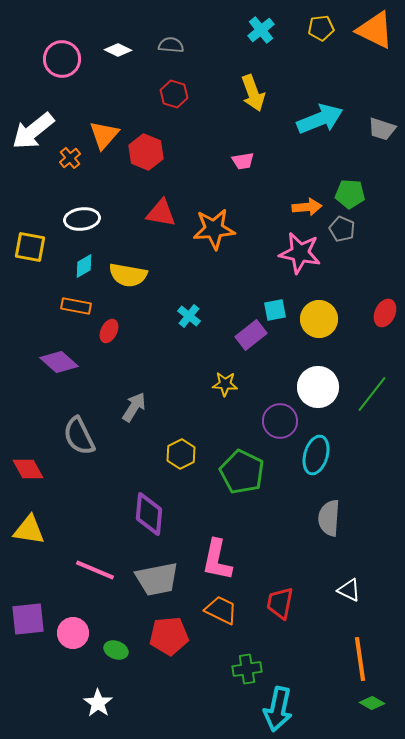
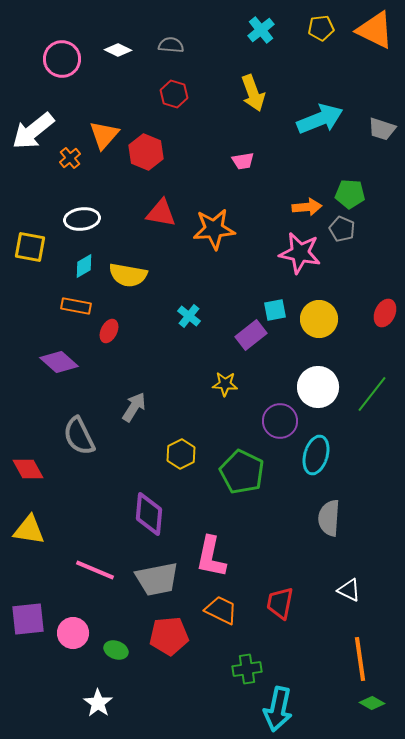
pink L-shape at (217, 560): moved 6 px left, 3 px up
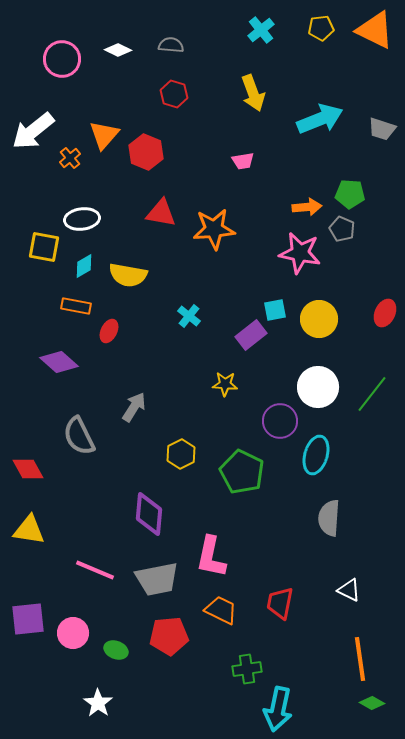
yellow square at (30, 247): moved 14 px right
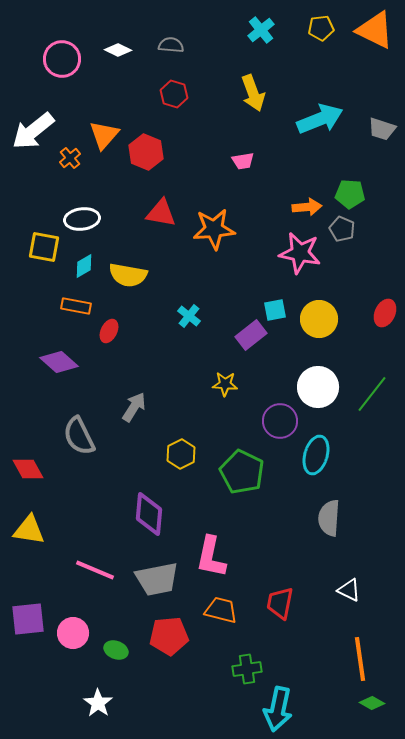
orange trapezoid at (221, 610): rotated 12 degrees counterclockwise
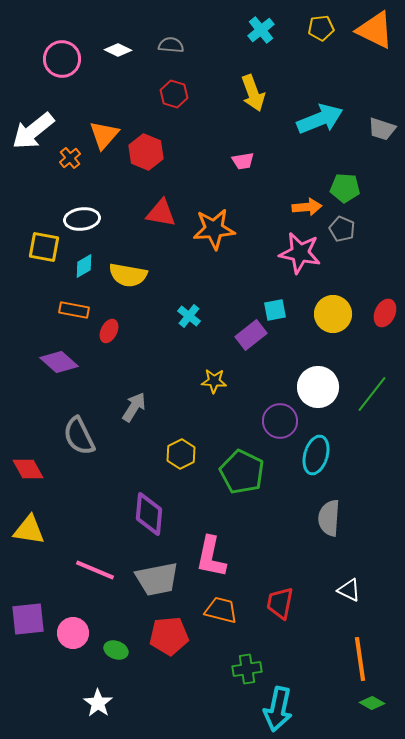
green pentagon at (350, 194): moved 5 px left, 6 px up
orange rectangle at (76, 306): moved 2 px left, 4 px down
yellow circle at (319, 319): moved 14 px right, 5 px up
yellow star at (225, 384): moved 11 px left, 3 px up
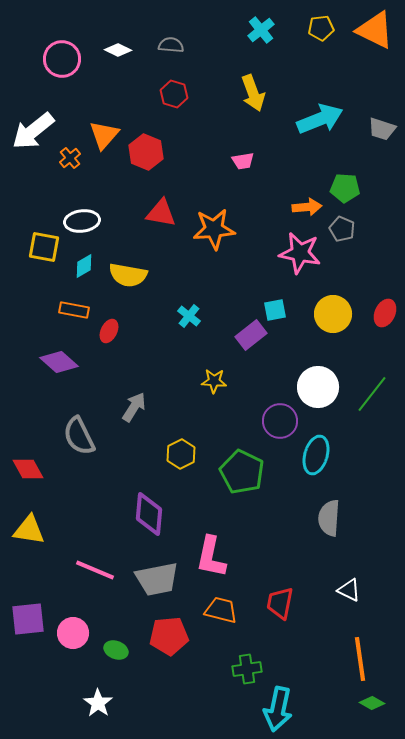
white ellipse at (82, 219): moved 2 px down
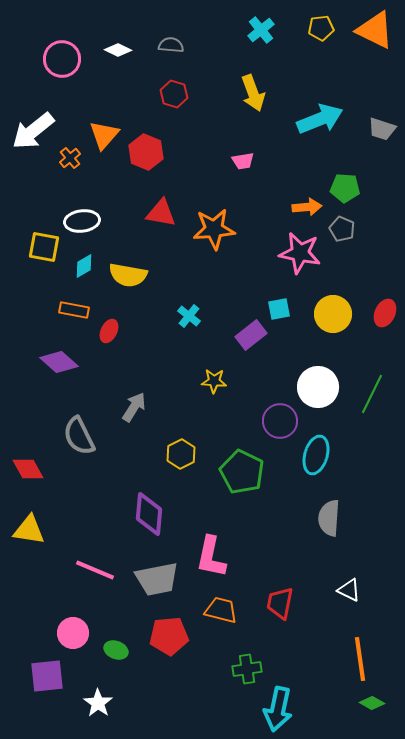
cyan square at (275, 310): moved 4 px right, 1 px up
green line at (372, 394): rotated 12 degrees counterclockwise
purple square at (28, 619): moved 19 px right, 57 px down
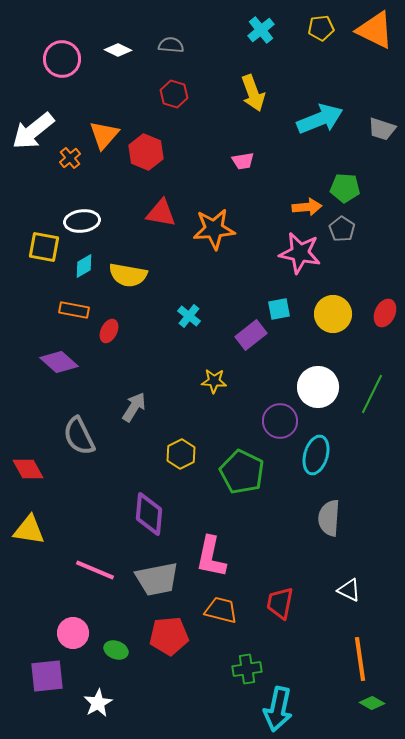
gray pentagon at (342, 229): rotated 10 degrees clockwise
white star at (98, 703): rotated 8 degrees clockwise
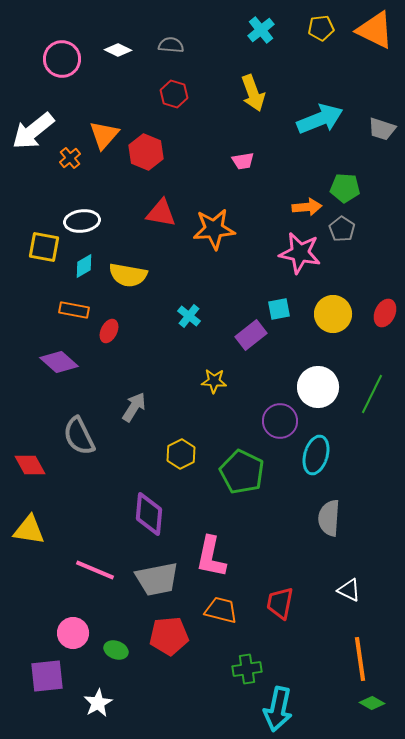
red diamond at (28, 469): moved 2 px right, 4 px up
